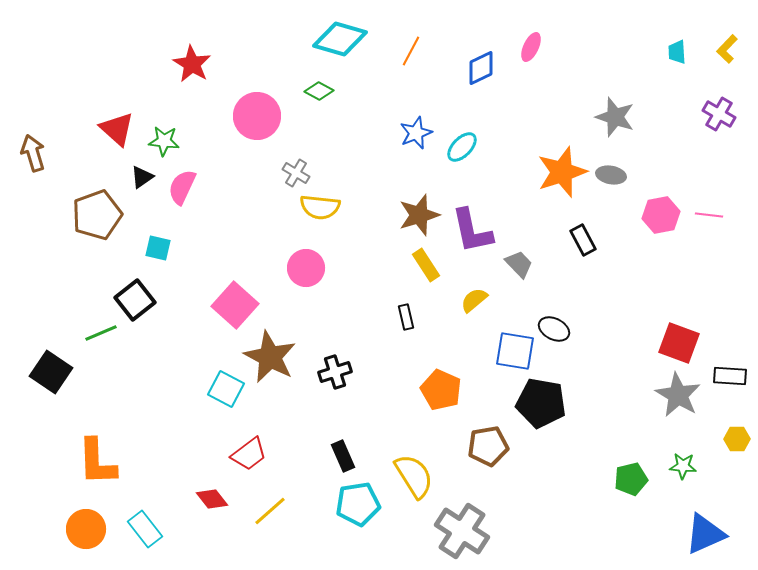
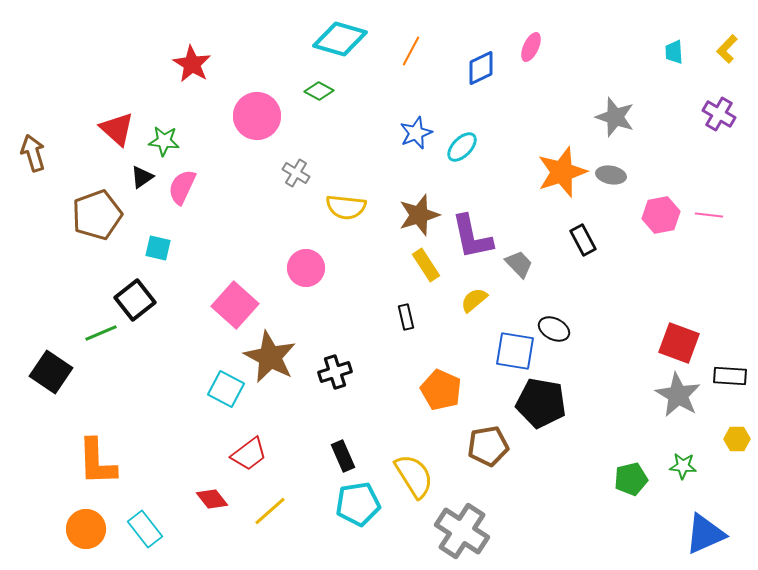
cyan trapezoid at (677, 52): moved 3 px left
yellow semicircle at (320, 207): moved 26 px right
purple L-shape at (472, 231): moved 6 px down
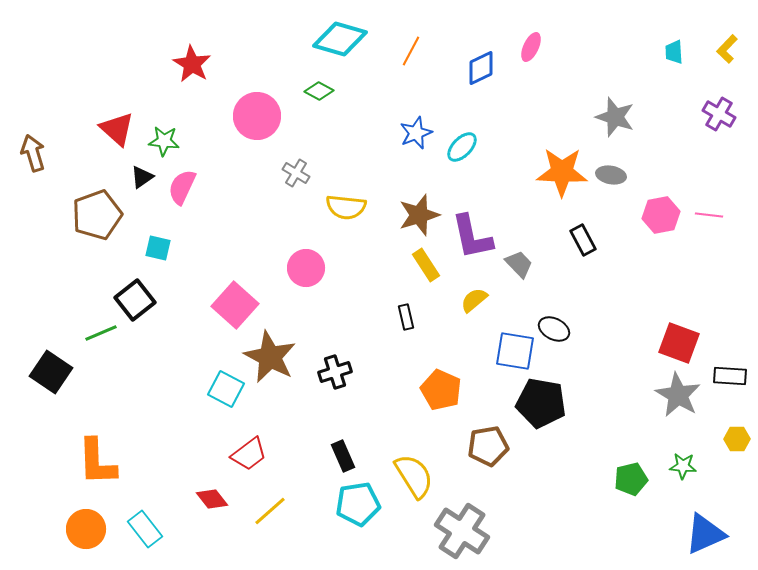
orange star at (562, 172): rotated 21 degrees clockwise
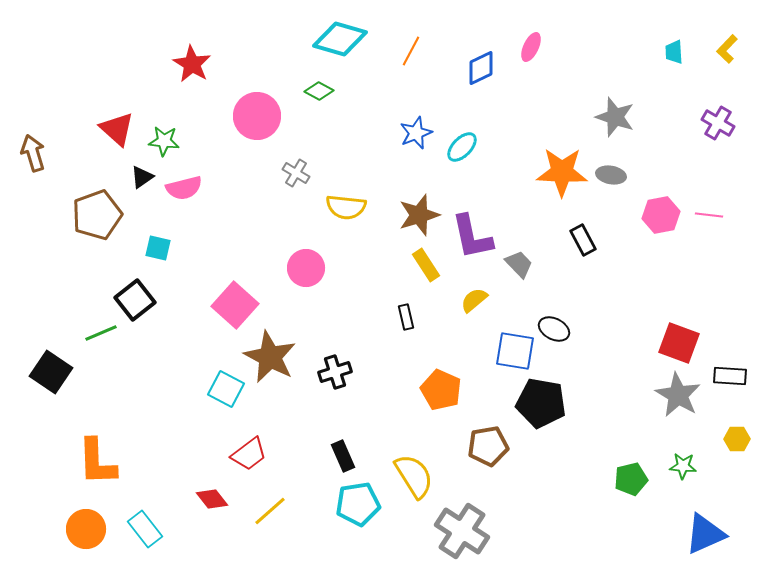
purple cross at (719, 114): moved 1 px left, 9 px down
pink semicircle at (182, 187): moved 2 px right, 1 px down; rotated 129 degrees counterclockwise
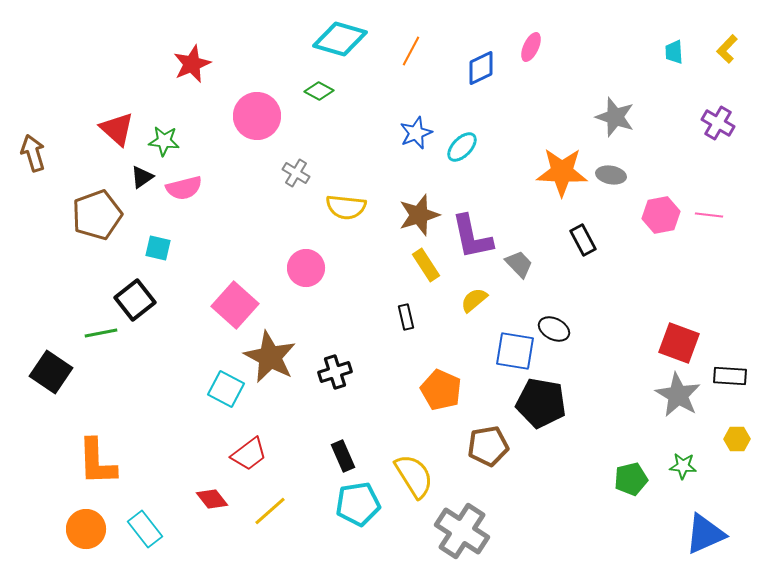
red star at (192, 64): rotated 18 degrees clockwise
green line at (101, 333): rotated 12 degrees clockwise
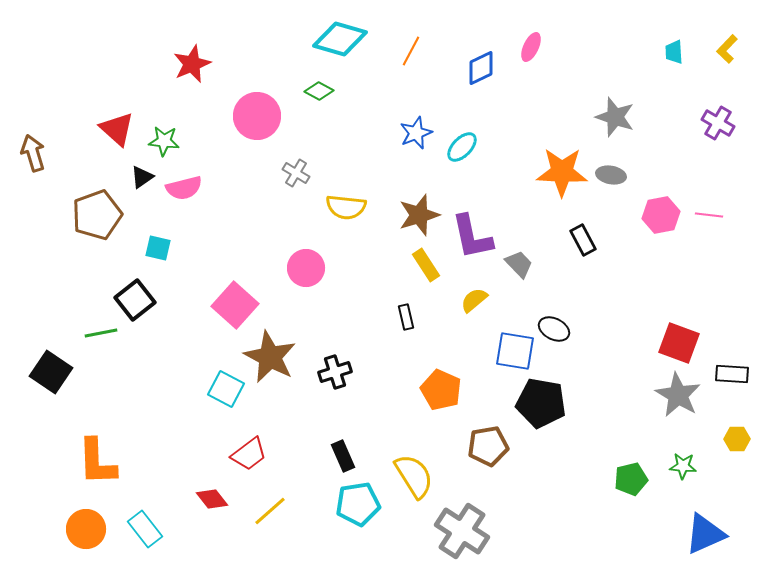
black rectangle at (730, 376): moved 2 px right, 2 px up
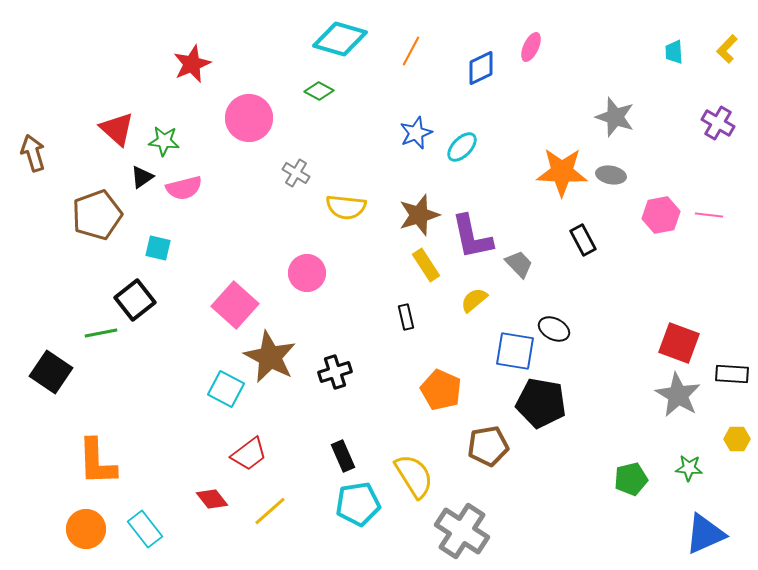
pink circle at (257, 116): moved 8 px left, 2 px down
pink circle at (306, 268): moved 1 px right, 5 px down
green star at (683, 466): moved 6 px right, 2 px down
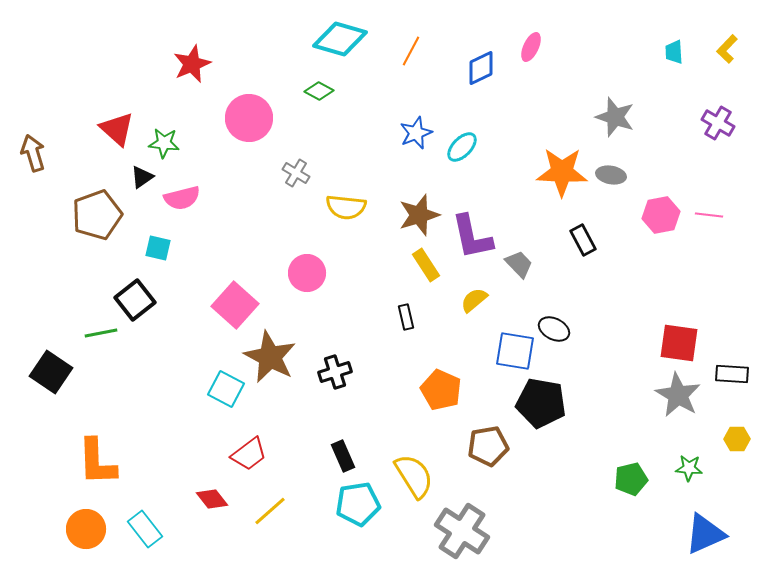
green star at (164, 141): moved 2 px down
pink semicircle at (184, 188): moved 2 px left, 10 px down
red square at (679, 343): rotated 12 degrees counterclockwise
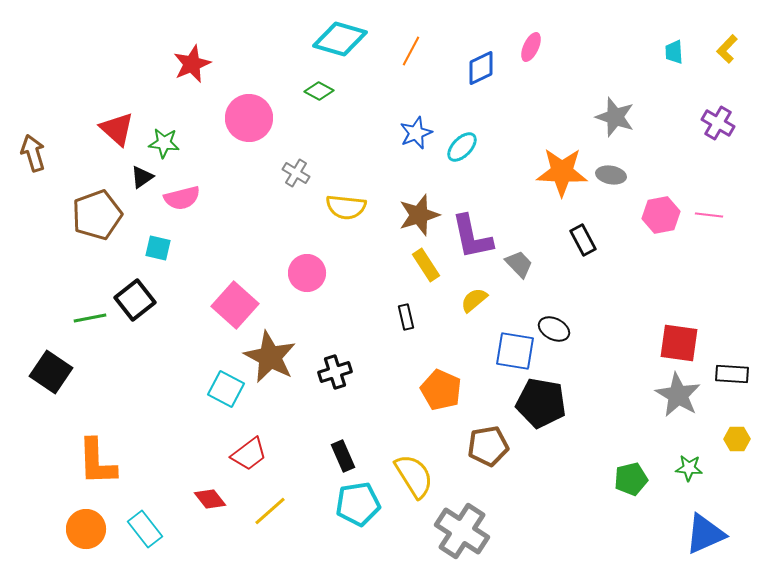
green line at (101, 333): moved 11 px left, 15 px up
red diamond at (212, 499): moved 2 px left
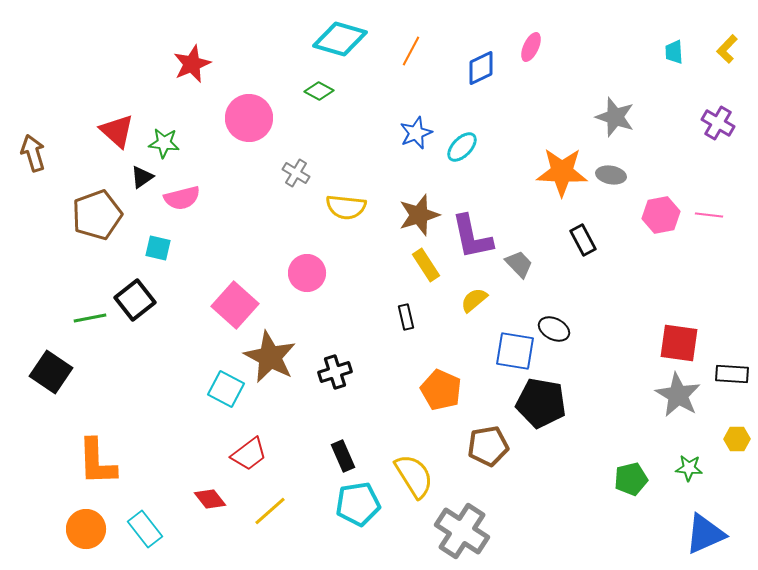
red triangle at (117, 129): moved 2 px down
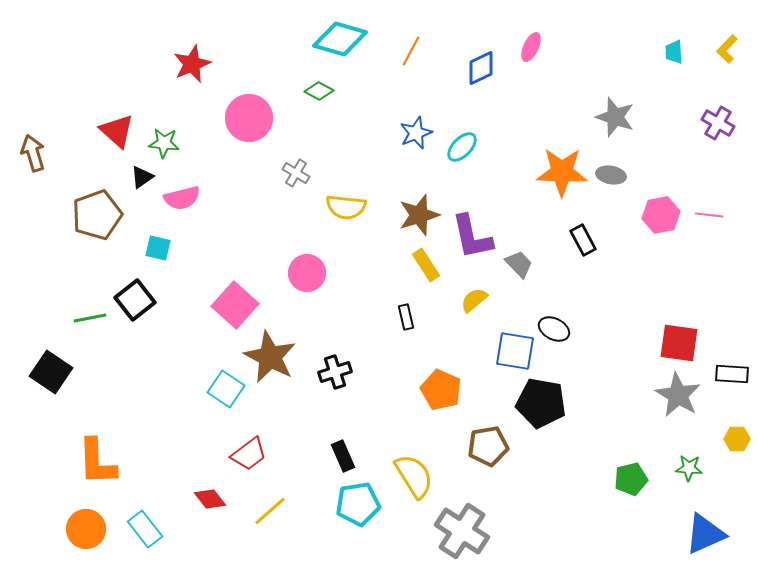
cyan square at (226, 389): rotated 6 degrees clockwise
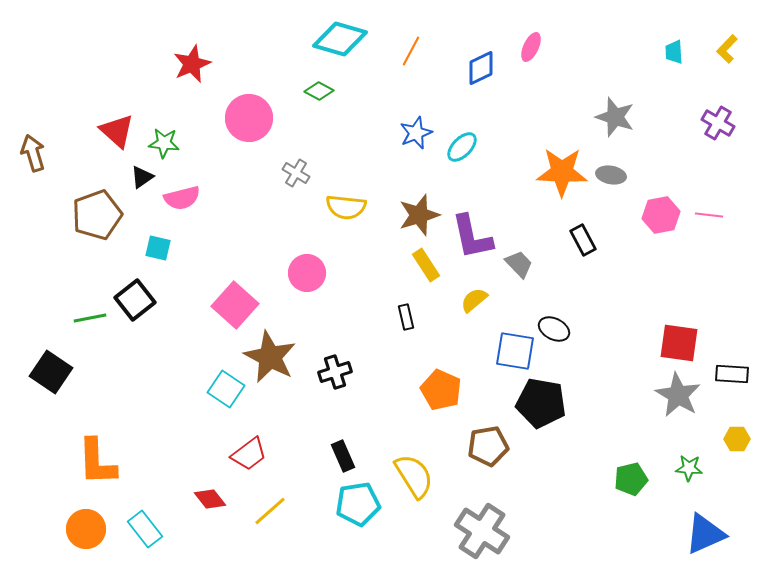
gray cross at (462, 531): moved 20 px right
